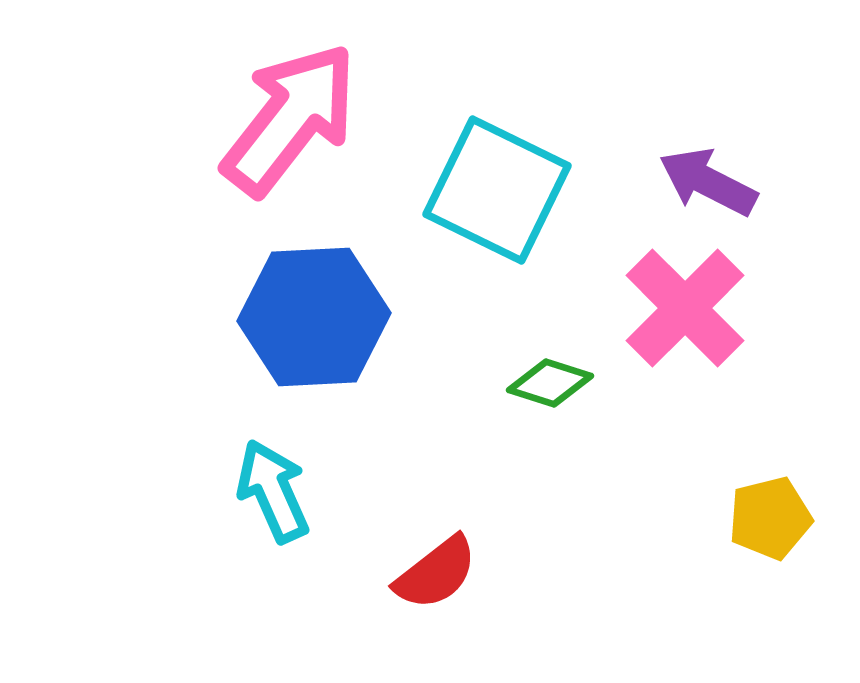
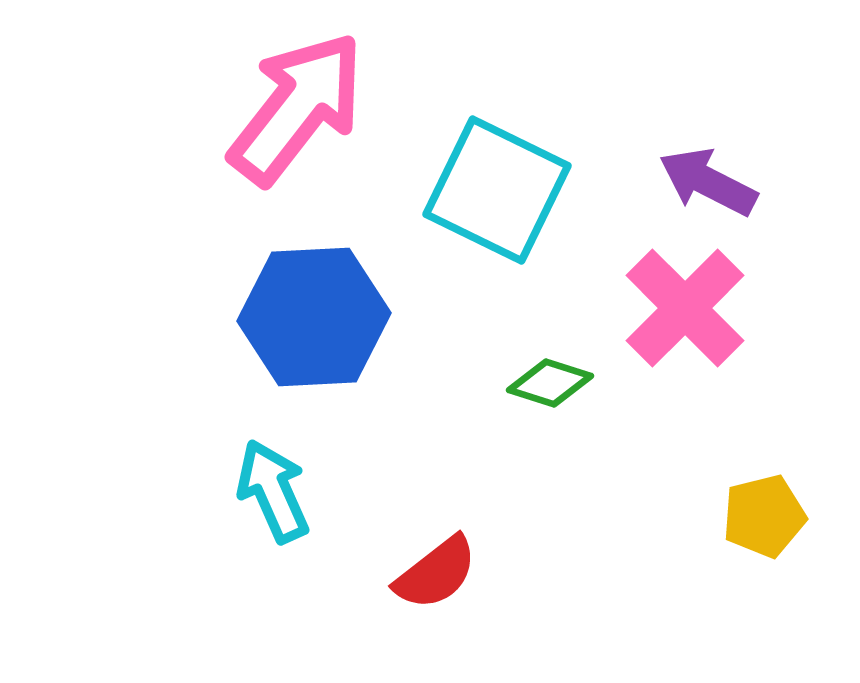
pink arrow: moved 7 px right, 11 px up
yellow pentagon: moved 6 px left, 2 px up
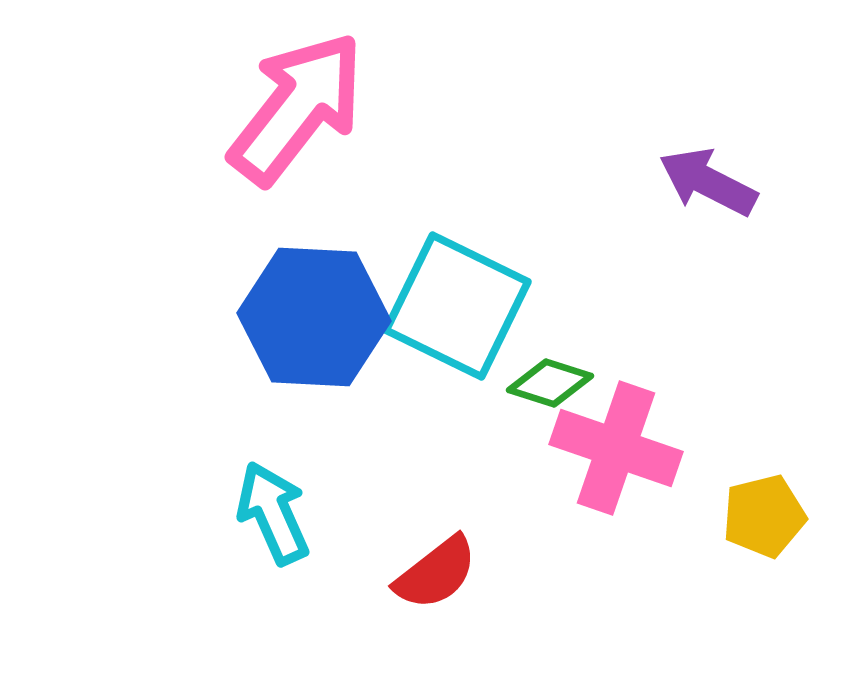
cyan square: moved 40 px left, 116 px down
pink cross: moved 69 px left, 140 px down; rotated 26 degrees counterclockwise
blue hexagon: rotated 6 degrees clockwise
cyan arrow: moved 22 px down
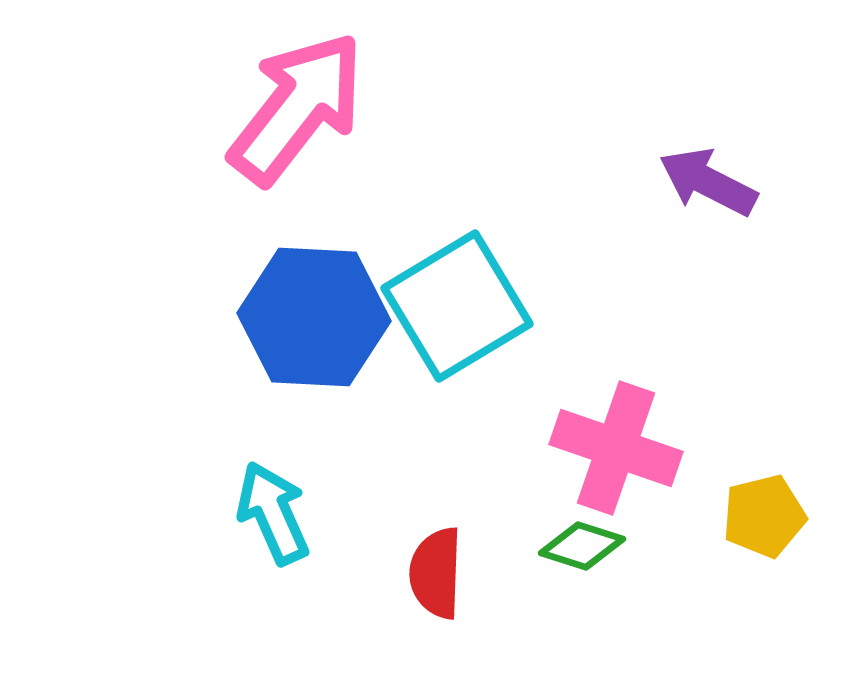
cyan square: rotated 33 degrees clockwise
green diamond: moved 32 px right, 163 px down
red semicircle: rotated 130 degrees clockwise
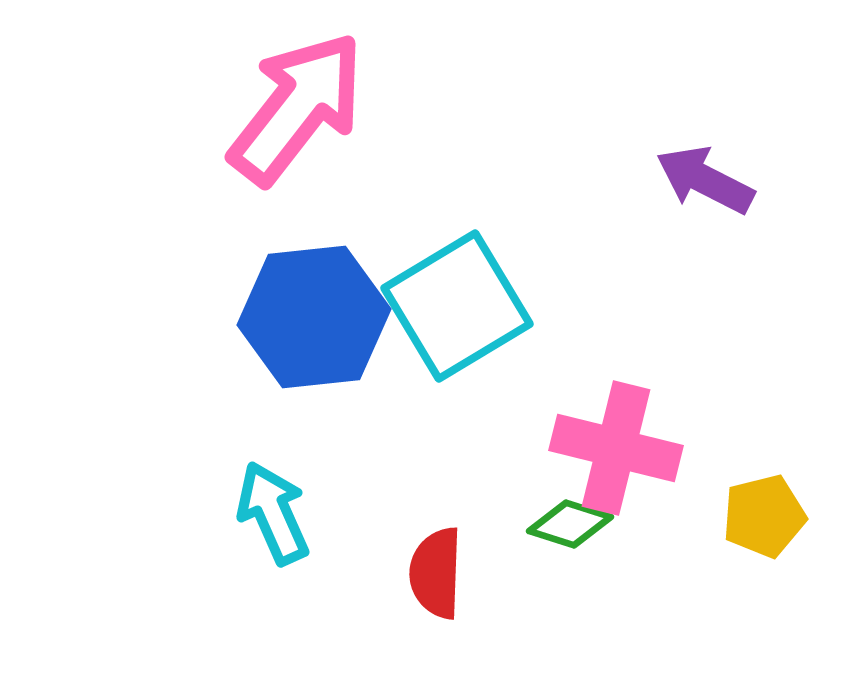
purple arrow: moved 3 px left, 2 px up
blue hexagon: rotated 9 degrees counterclockwise
pink cross: rotated 5 degrees counterclockwise
green diamond: moved 12 px left, 22 px up
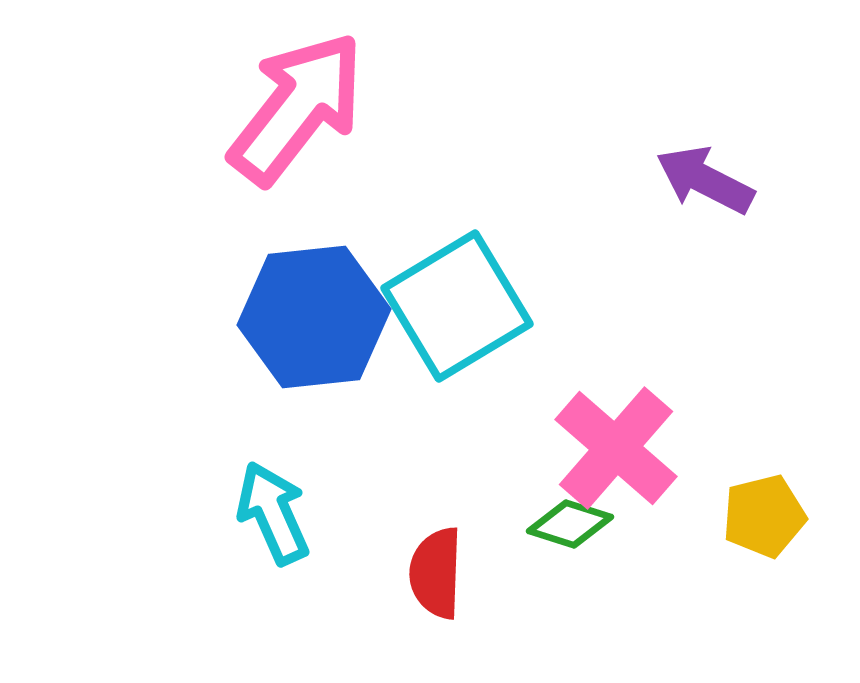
pink cross: rotated 27 degrees clockwise
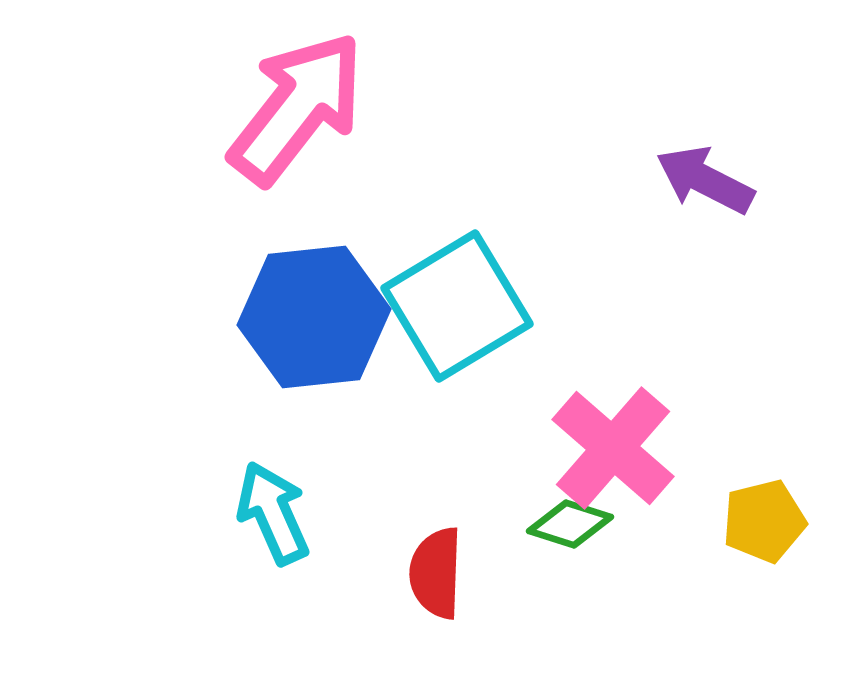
pink cross: moved 3 px left
yellow pentagon: moved 5 px down
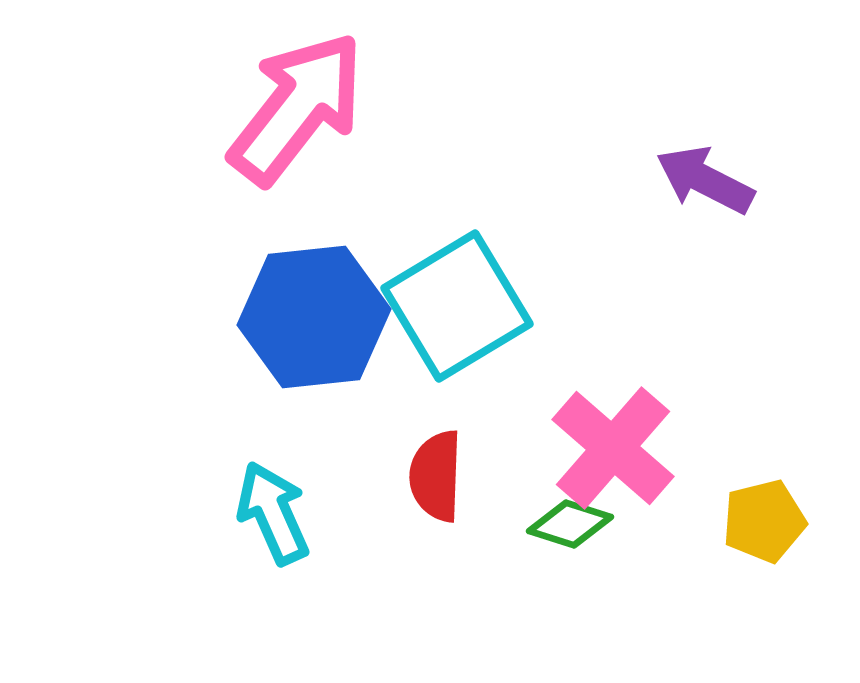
red semicircle: moved 97 px up
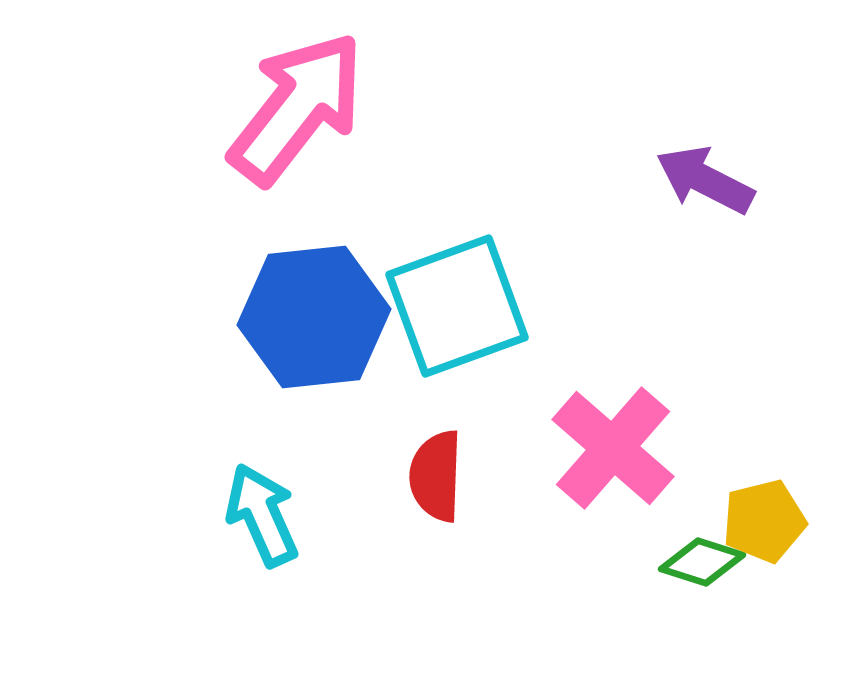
cyan square: rotated 11 degrees clockwise
cyan arrow: moved 11 px left, 2 px down
green diamond: moved 132 px right, 38 px down
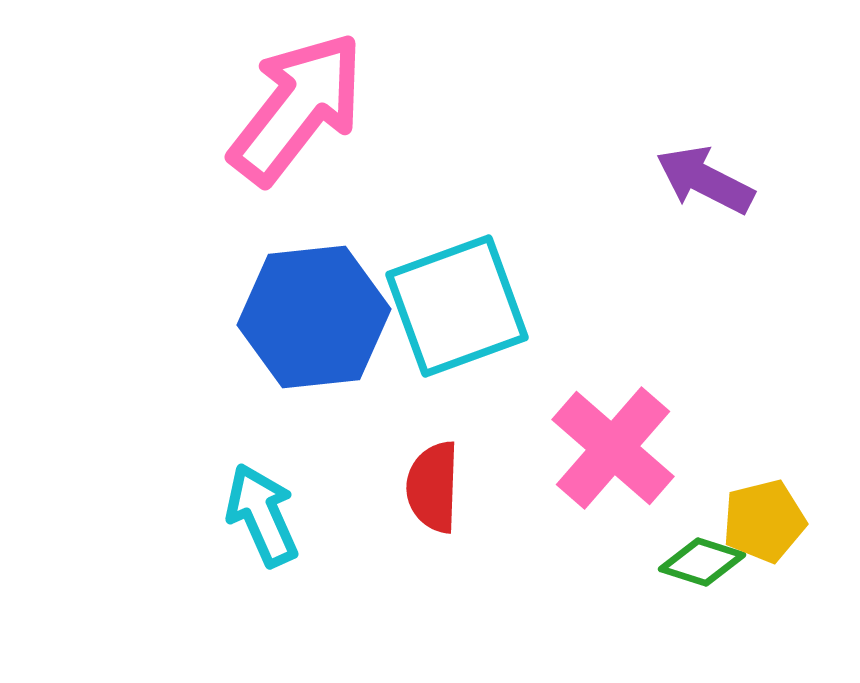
red semicircle: moved 3 px left, 11 px down
